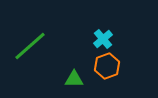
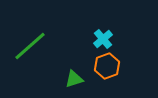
green triangle: rotated 18 degrees counterclockwise
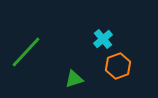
green line: moved 4 px left, 6 px down; rotated 6 degrees counterclockwise
orange hexagon: moved 11 px right
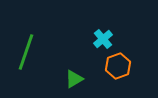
green line: rotated 24 degrees counterclockwise
green triangle: rotated 12 degrees counterclockwise
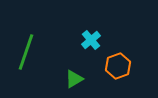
cyan cross: moved 12 px left, 1 px down
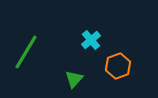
green line: rotated 12 degrees clockwise
green triangle: rotated 18 degrees counterclockwise
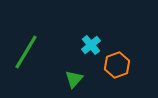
cyan cross: moved 5 px down
orange hexagon: moved 1 px left, 1 px up
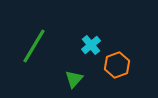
green line: moved 8 px right, 6 px up
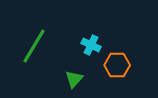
cyan cross: rotated 24 degrees counterclockwise
orange hexagon: rotated 20 degrees clockwise
